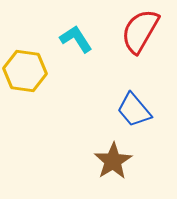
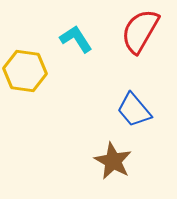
brown star: rotated 12 degrees counterclockwise
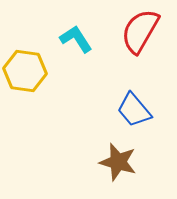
brown star: moved 5 px right, 1 px down; rotated 12 degrees counterclockwise
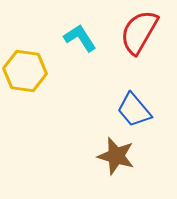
red semicircle: moved 1 px left, 1 px down
cyan L-shape: moved 4 px right, 1 px up
brown star: moved 2 px left, 6 px up
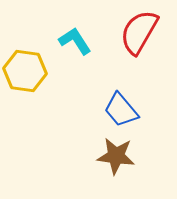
cyan L-shape: moved 5 px left, 3 px down
blue trapezoid: moved 13 px left
brown star: rotated 9 degrees counterclockwise
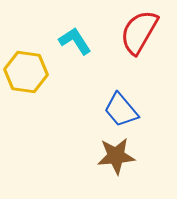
yellow hexagon: moved 1 px right, 1 px down
brown star: rotated 12 degrees counterclockwise
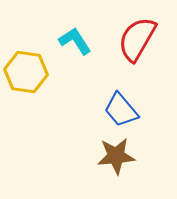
red semicircle: moved 2 px left, 7 px down
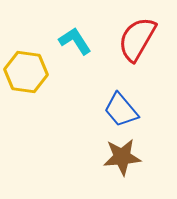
brown star: moved 6 px right, 1 px down
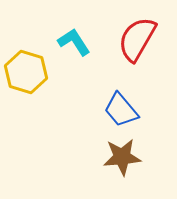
cyan L-shape: moved 1 px left, 1 px down
yellow hexagon: rotated 9 degrees clockwise
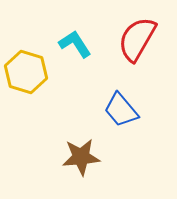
cyan L-shape: moved 1 px right, 2 px down
brown star: moved 41 px left
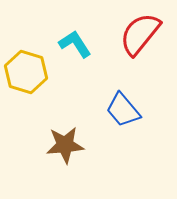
red semicircle: moved 3 px right, 5 px up; rotated 9 degrees clockwise
blue trapezoid: moved 2 px right
brown star: moved 16 px left, 12 px up
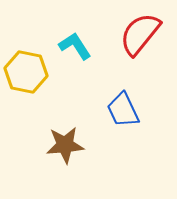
cyan L-shape: moved 2 px down
yellow hexagon: rotated 6 degrees counterclockwise
blue trapezoid: rotated 15 degrees clockwise
